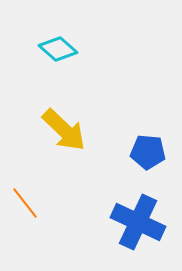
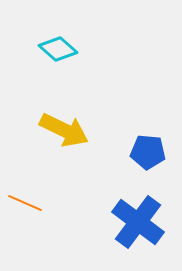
yellow arrow: rotated 18 degrees counterclockwise
orange line: rotated 28 degrees counterclockwise
blue cross: rotated 12 degrees clockwise
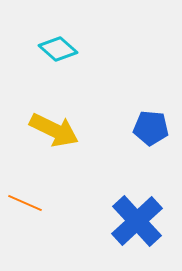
yellow arrow: moved 10 px left
blue pentagon: moved 3 px right, 24 px up
blue cross: moved 1 px left, 1 px up; rotated 10 degrees clockwise
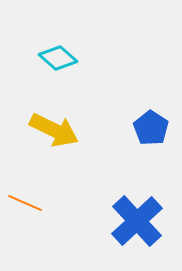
cyan diamond: moved 9 px down
blue pentagon: rotated 28 degrees clockwise
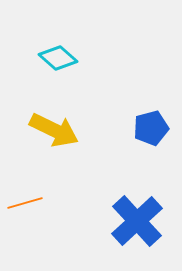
blue pentagon: rotated 24 degrees clockwise
orange line: rotated 40 degrees counterclockwise
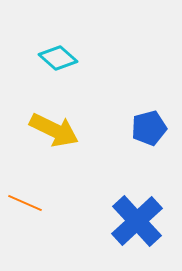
blue pentagon: moved 2 px left
orange line: rotated 40 degrees clockwise
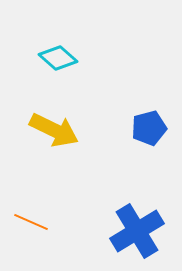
orange line: moved 6 px right, 19 px down
blue cross: moved 10 px down; rotated 12 degrees clockwise
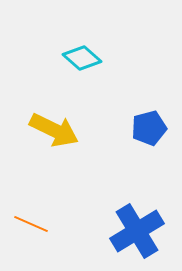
cyan diamond: moved 24 px right
orange line: moved 2 px down
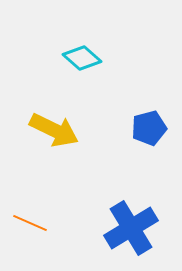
orange line: moved 1 px left, 1 px up
blue cross: moved 6 px left, 3 px up
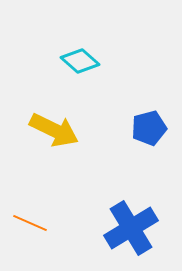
cyan diamond: moved 2 px left, 3 px down
